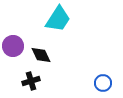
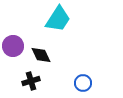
blue circle: moved 20 px left
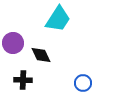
purple circle: moved 3 px up
black cross: moved 8 px left, 1 px up; rotated 18 degrees clockwise
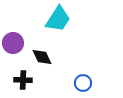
black diamond: moved 1 px right, 2 px down
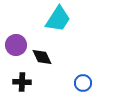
purple circle: moved 3 px right, 2 px down
black cross: moved 1 px left, 2 px down
